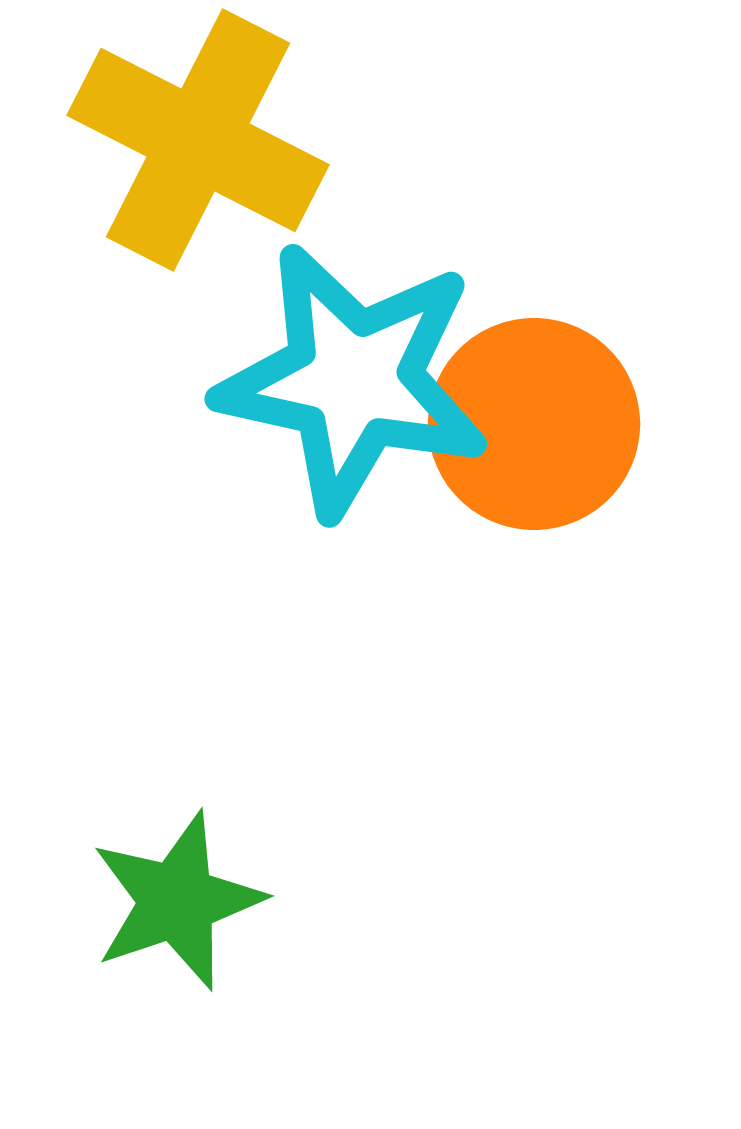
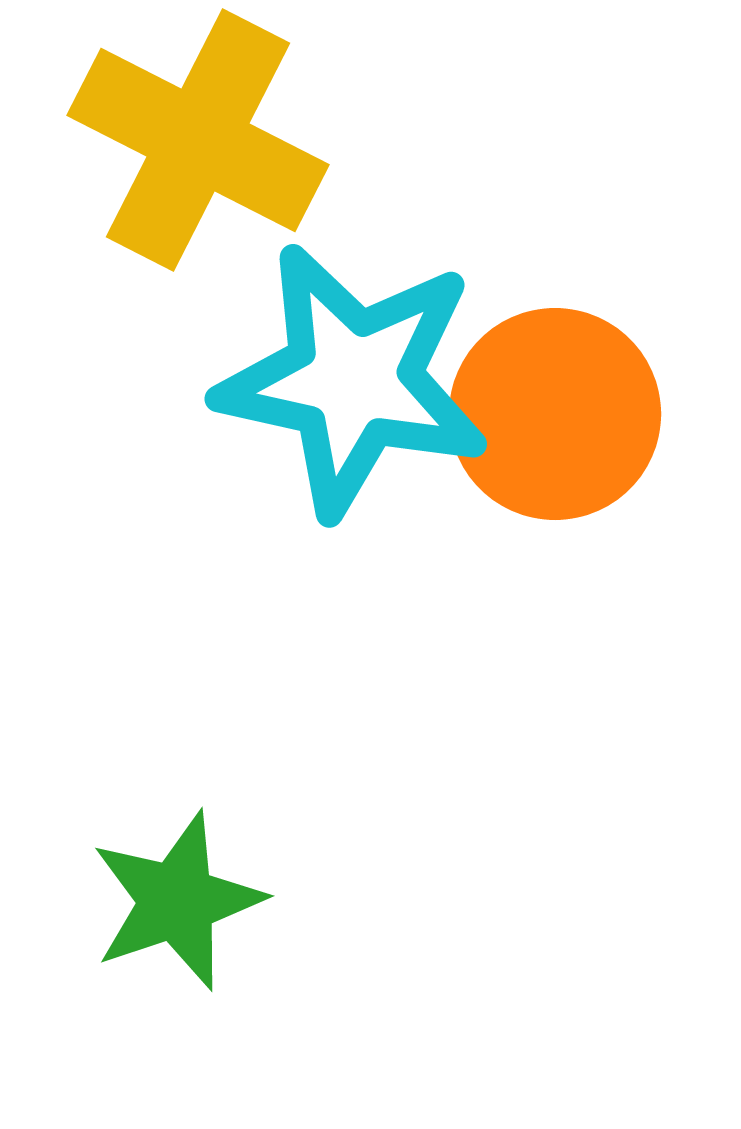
orange circle: moved 21 px right, 10 px up
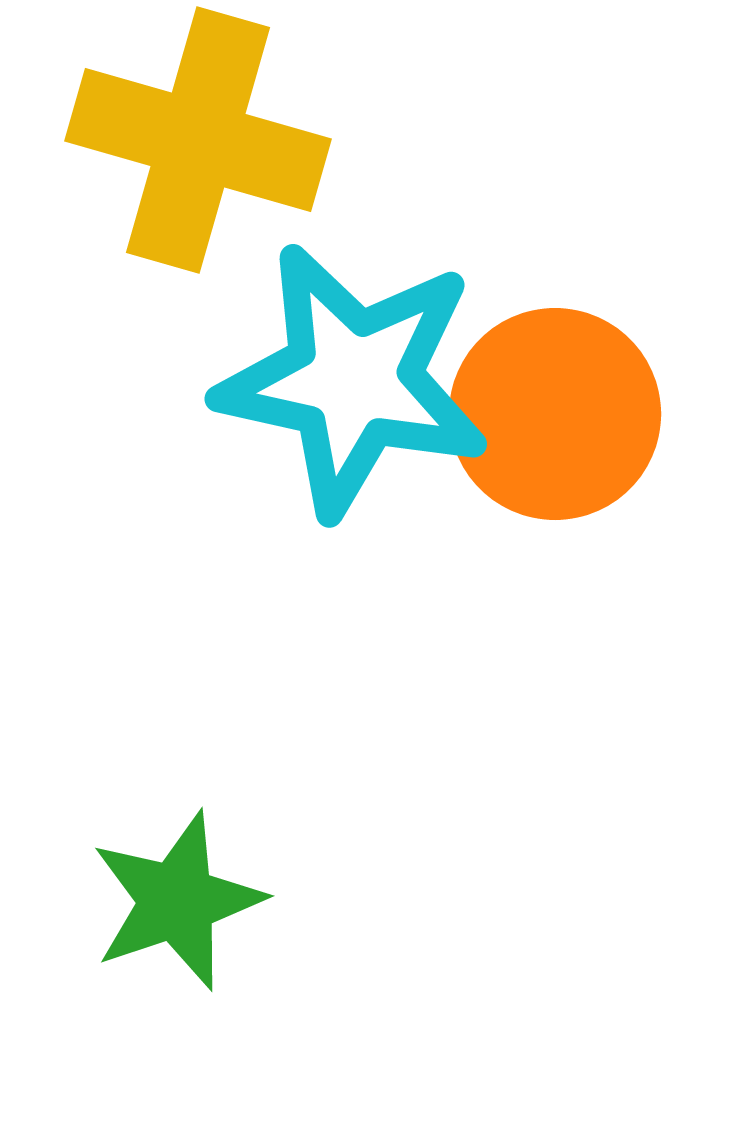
yellow cross: rotated 11 degrees counterclockwise
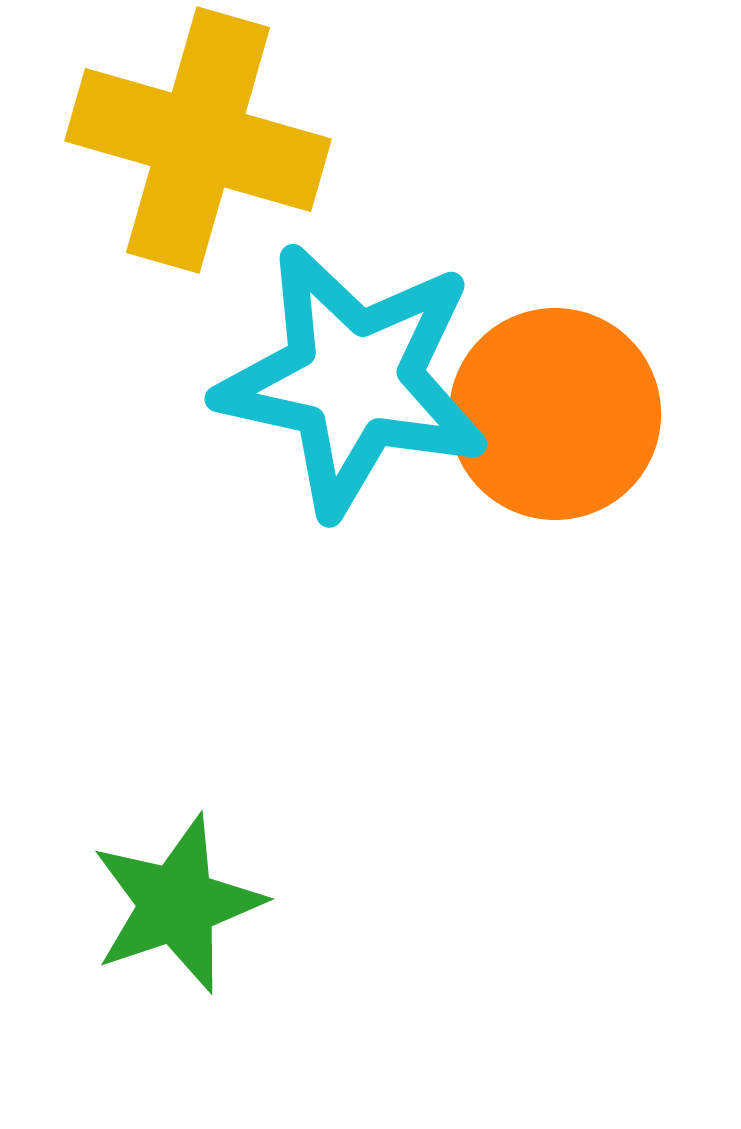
green star: moved 3 px down
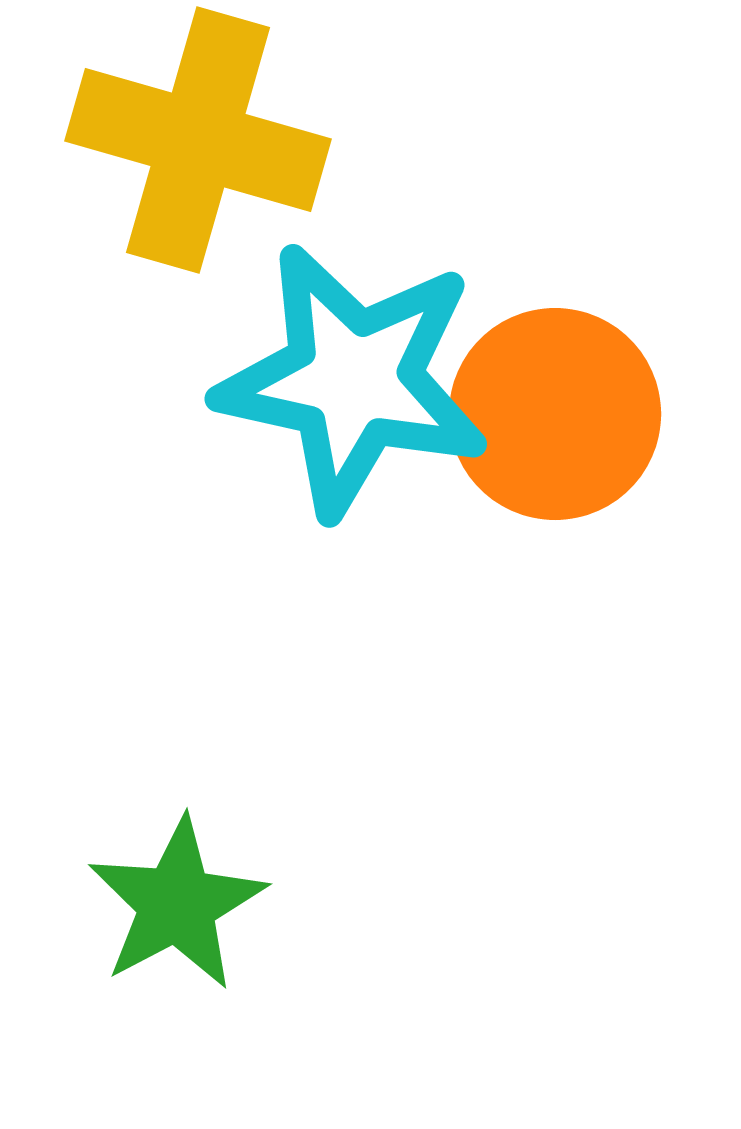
green star: rotated 9 degrees counterclockwise
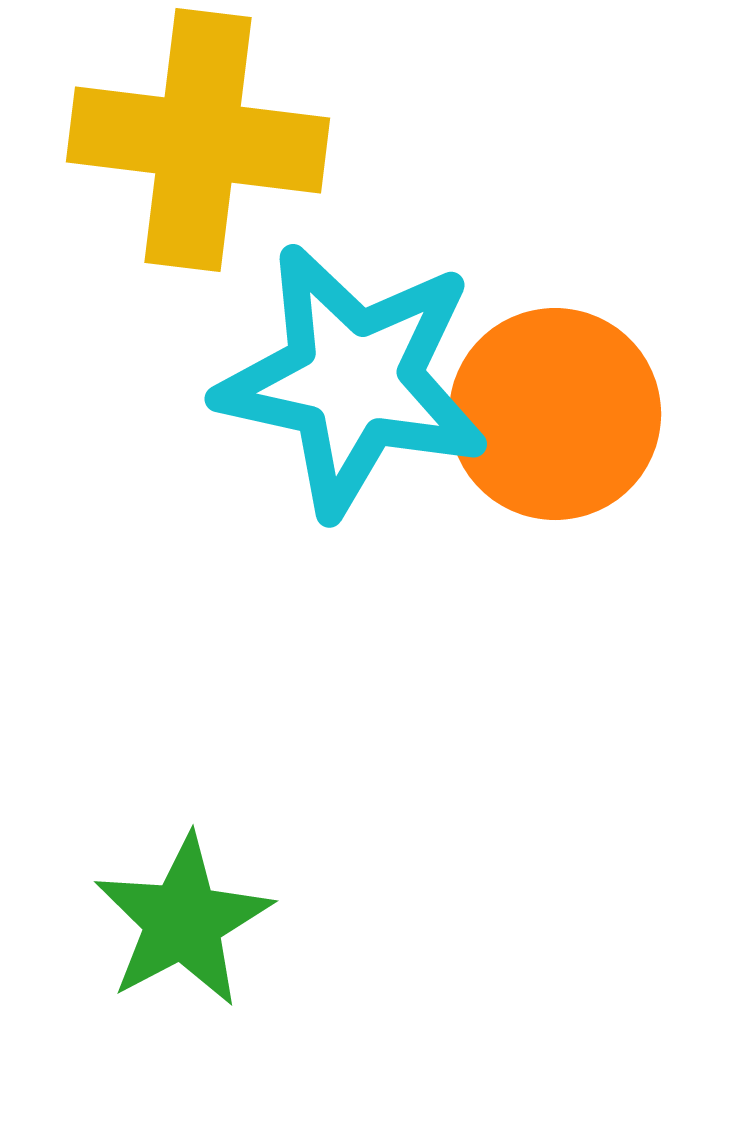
yellow cross: rotated 9 degrees counterclockwise
green star: moved 6 px right, 17 px down
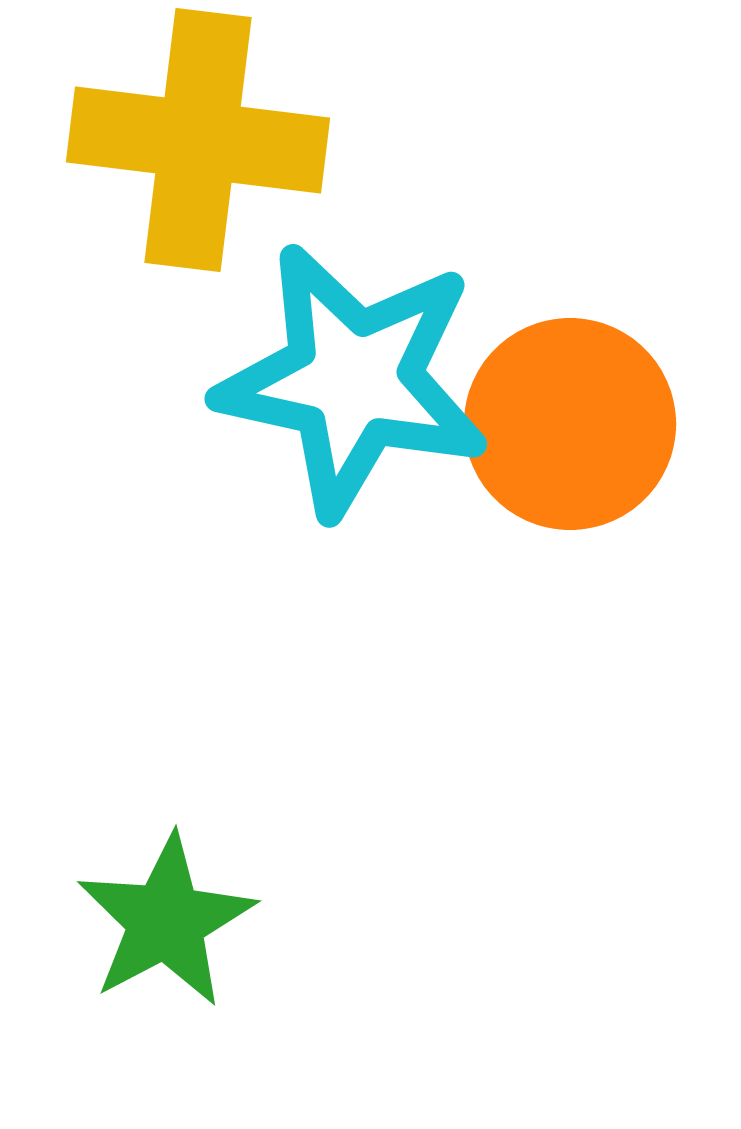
orange circle: moved 15 px right, 10 px down
green star: moved 17 px left
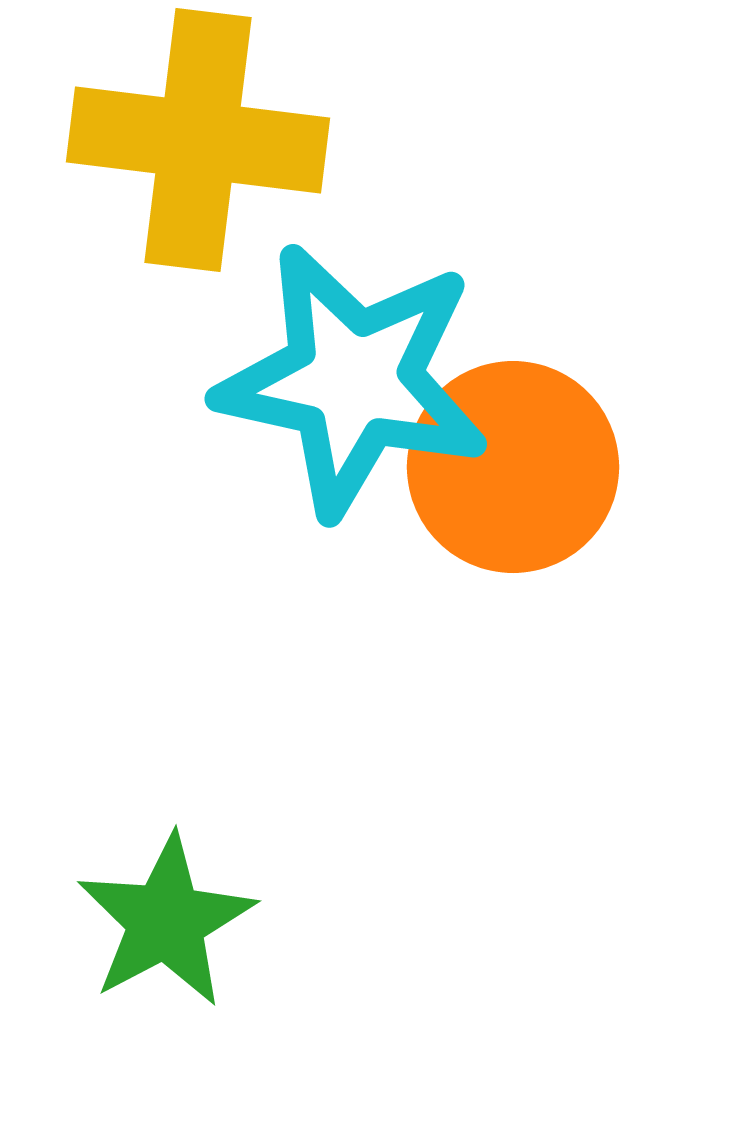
orange circle: moved 57 px left, 43 px down
